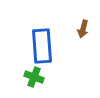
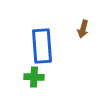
green cross: rotated 18 degrees counterclockwise
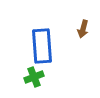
green cross: rotated 24 degrees counterclockwise
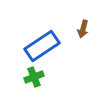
blue rectangle: rotated 60 degrees clockwise
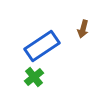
green cross: rotated 18 degrees counterclockwise
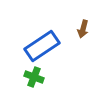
green cross: rotated 30 degrees counterclockwise
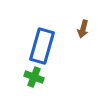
blue rectangle: rotated 40 degrees counterclockwise
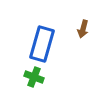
blue rectangle: moved 2 px up
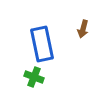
blue rectangle: rotated 28 degrees counterclockwise
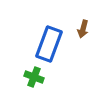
blue rectangle: moved 7 px right; rotated 32 degrees clockwise
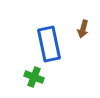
blue rectangle: rotated 32 degrees counterclockwise
